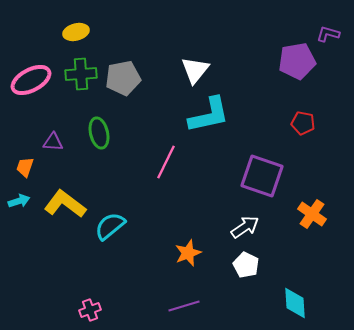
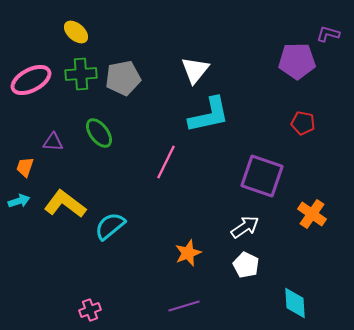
yellow ellipse: rotated 55 degrees clockwise
purple pentagon: rotated 9 degrees clockwise
green ellipse: rotated 24 degrees counterclockwise
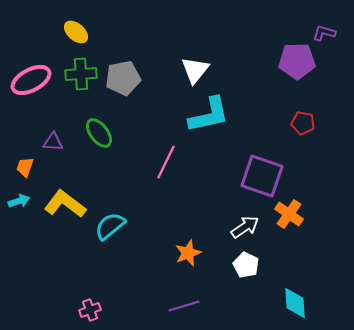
purple L-shape: moved 4 px left, 1 px up
orange cross: moved 23 px left
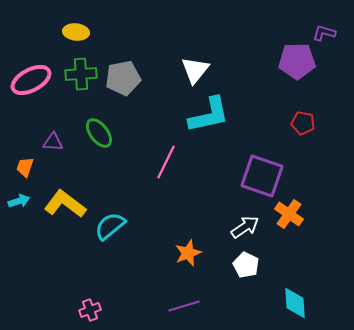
yellow ellipse: rotated 35 degrees counterclockwise
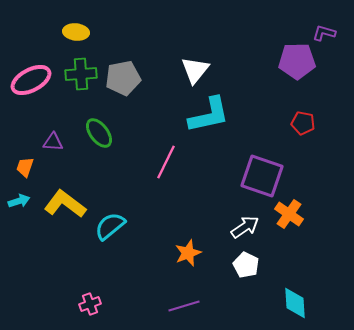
pink cross: moved 6 px up
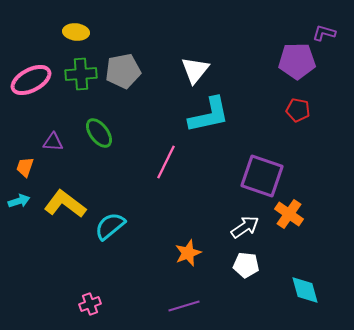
gray pentagon: moved 7 px up
red pentagon: moved 5 px left, 13 px up
white pentagon: rotated 20 degrees counterclockwise
cyan diamond: moved 10 px right, 13 px up; rotated 12 degrees counterclockwise
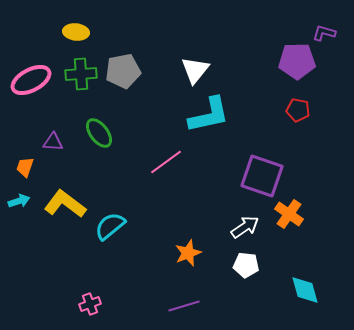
pink line: rotated 28 degrees clockwise
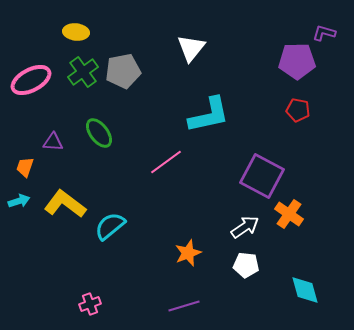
white triangle: moved 4 px left, 22 px up
green cross: moved 2 px right, 2 px up; rotated 32 degrees counterclockwise
purple square: rotated 9 degrees clockwise
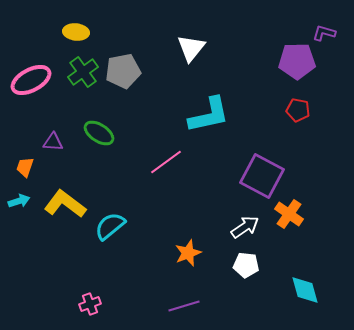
green ellipse: rotated 20 degrees counterclockwise
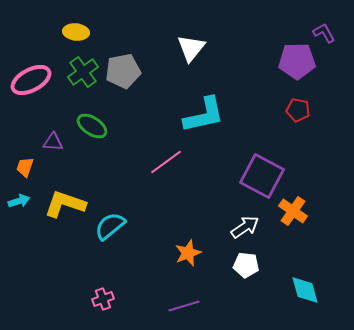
purple L-shape: rotated 45 degrees clockwise
cyan L-shape: moved 5 px left
green ellipse: moved 7 px left, 7 px up
yellow L-shape: rotated 18 degrees counterclockwise
orange cross: moved 4 px right, 3 px up
pink cross: moved 13 px right, 5 px up
